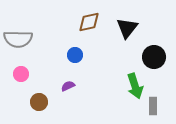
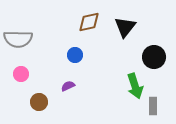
black triangle: moved 2 px left, 1 px up
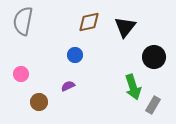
gray semicircle: moved 5 px right, 18 px up; rotated 100 degrees clockwise
green arrow: moved 2 px left, 1 px down
gray rectangle: moved 1 px up; rotated 30 degrees clockwise
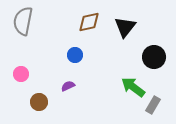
green arrow: rotated 145 degrees clockwise
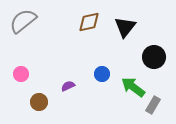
gray semicircle: rotated 40 degrees clockwise
blue circle: moved 27 px right, 19 px down
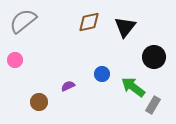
pink circle: moved 6 px left, 14 px up
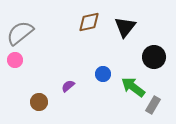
gray semicircle: moved 3 px left, 12 px down
blue circle: moved 1 px right
purple semicircle: rotated 16 degrees counterclockwise
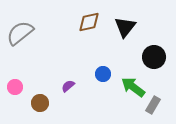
pink circle: moved 27 px down
brown circle: moved 1 px right, 1 px down
